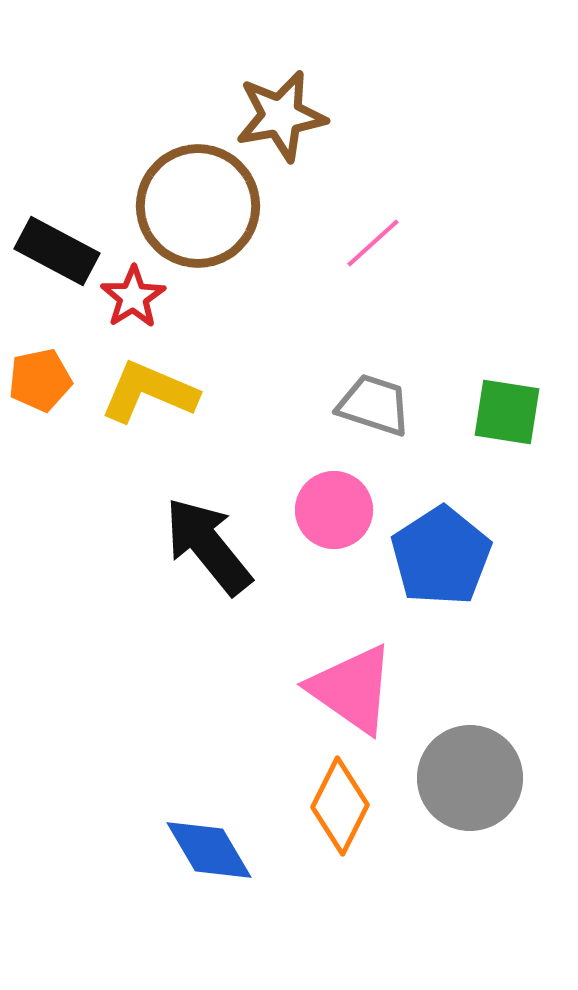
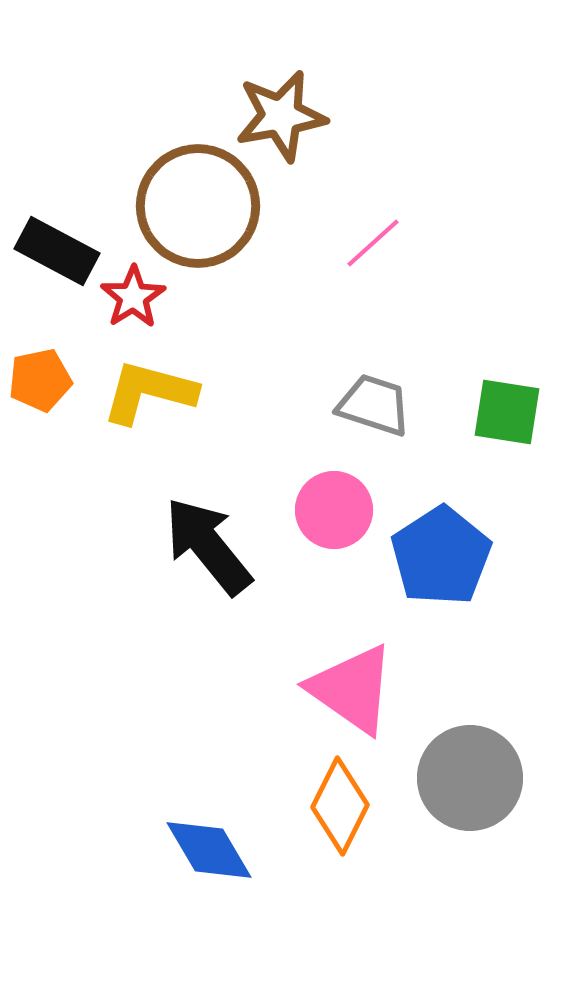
yellow L-shape: rotated 8 degrees counterclockwise
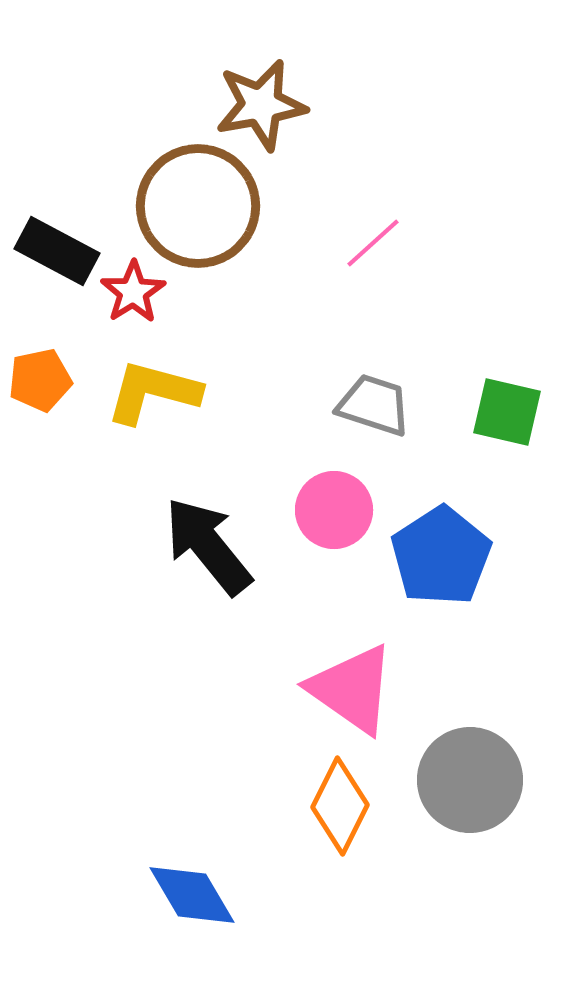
brown star: moved 20 px left, 11 px up
red star: moved 5 px up
yellow L-shape: moved 4 px right
green square: rotated 4 degrees clockwise
gray circle: moved 2 px down
blue diamond: moved 17 px left, 45 px down
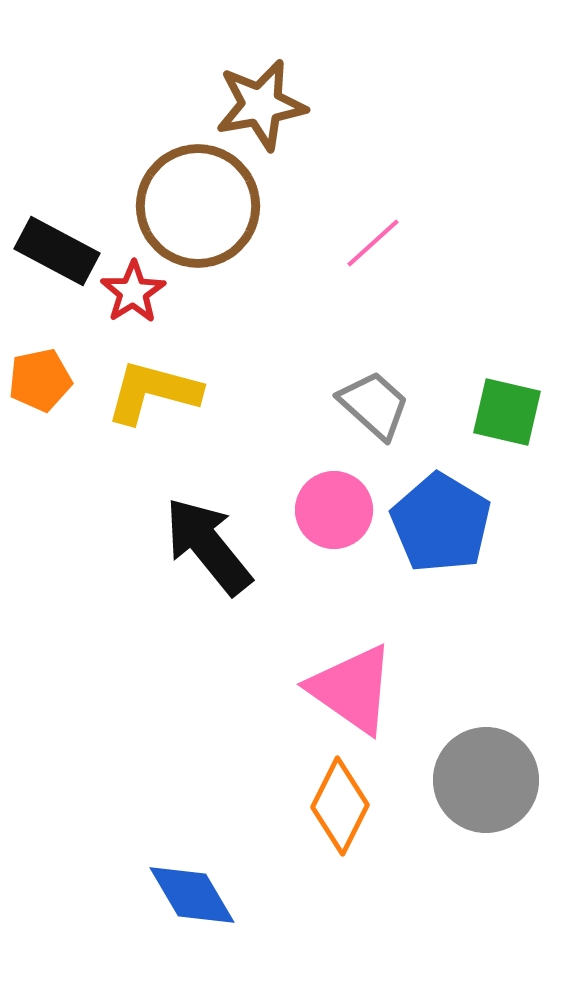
gray trapezoid: rotated 24 degrees clockwise
blue pentagon: moved 33 px up; rotated 8 degrees counterclockwise
gray circle: moved 16 px right
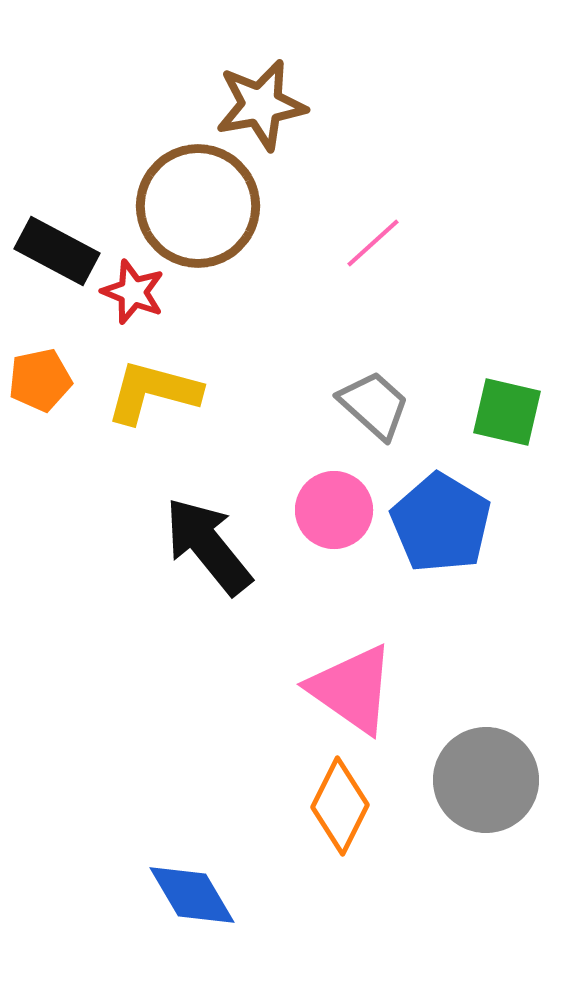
red star: rotated 18 degrees counterclockwise
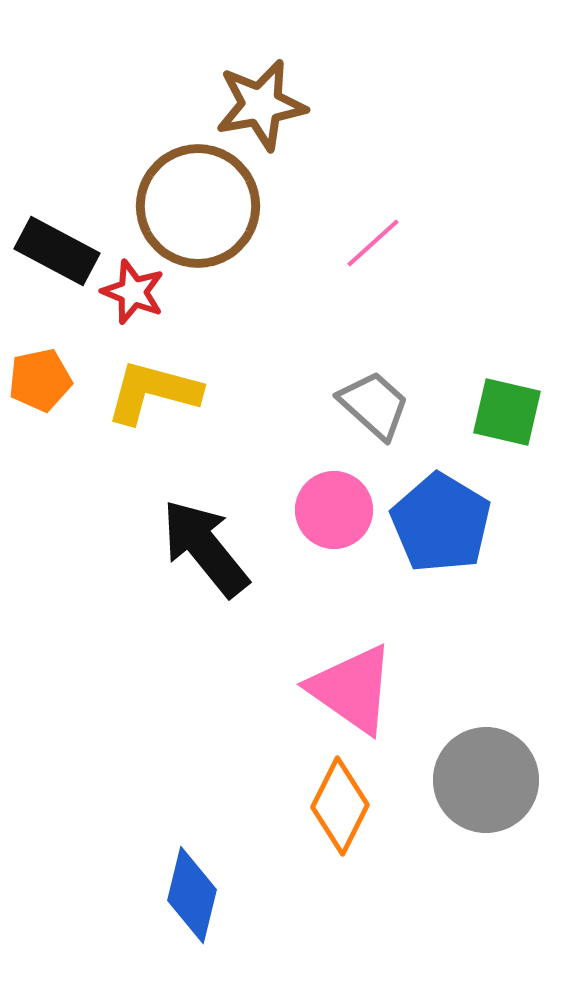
black arrow: moved 3 px left, 2 px down
blue diamond: rotated 44 degrees clockwise
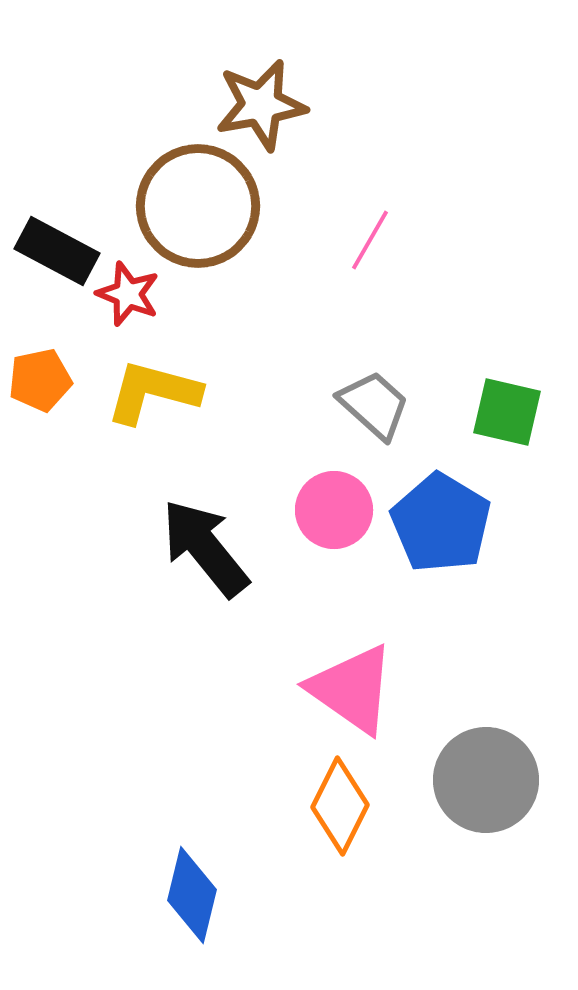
pink line: moved 3 px left, 3 px up; rotated 18 degrees counterclockwise
red star: moved 5 px left, 2 px down
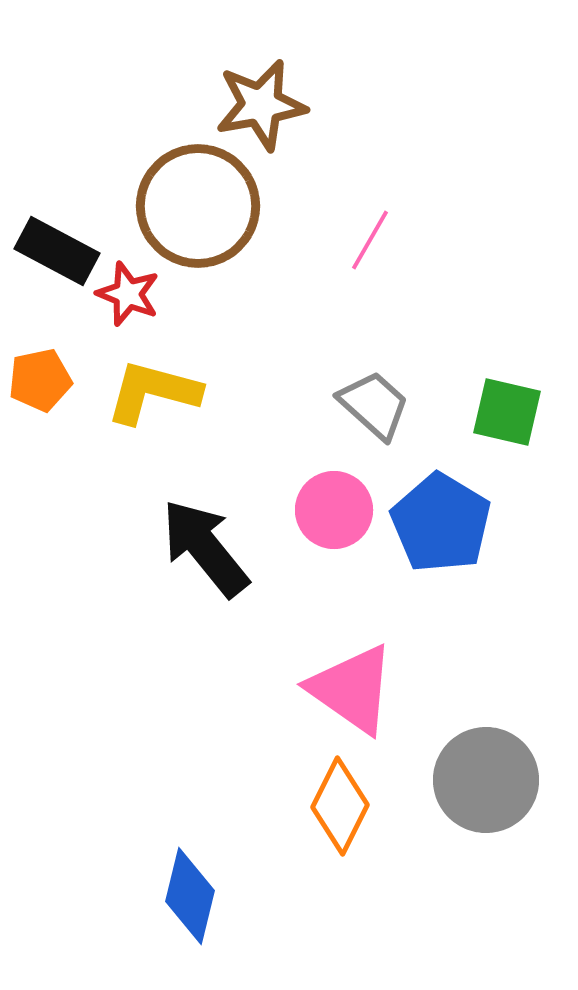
blue diamond: moved 2 px left, 1 px down
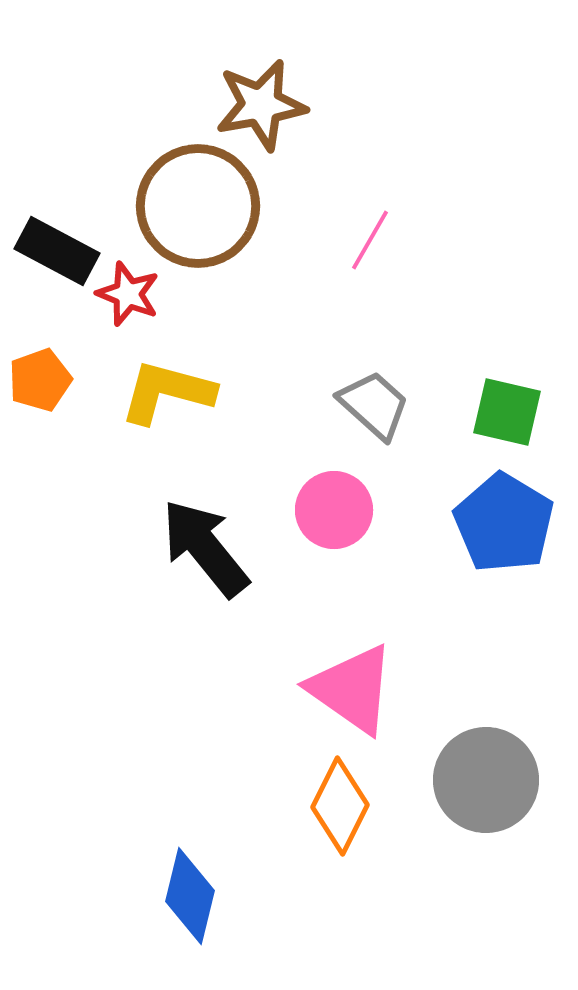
orange pentagon: rotated 8 degrees counterclockwise
yellow L-shape: moved 14 px right
blue pentagon: moved 63 px right
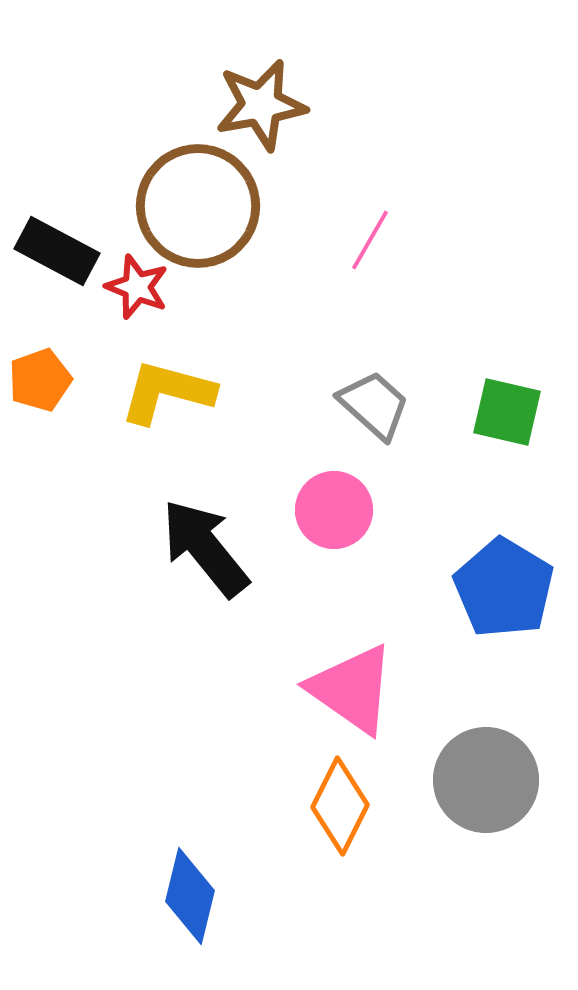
red star: moved 9 px right, 7 px up
blue pentagon: moved 65 px down
